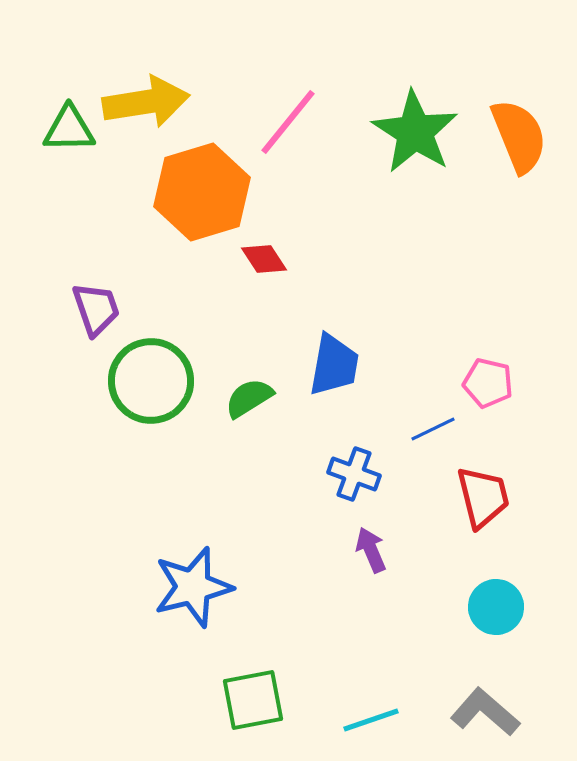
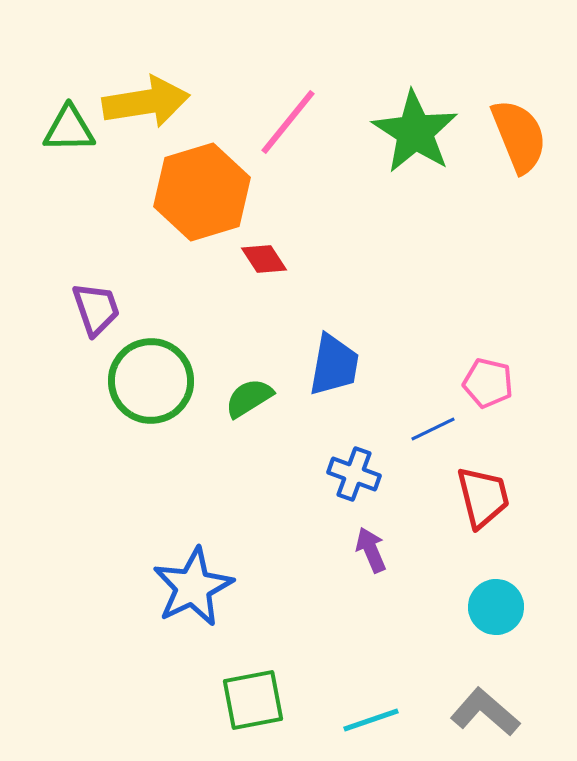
blue star: rotated 12 degrees counterclockwise
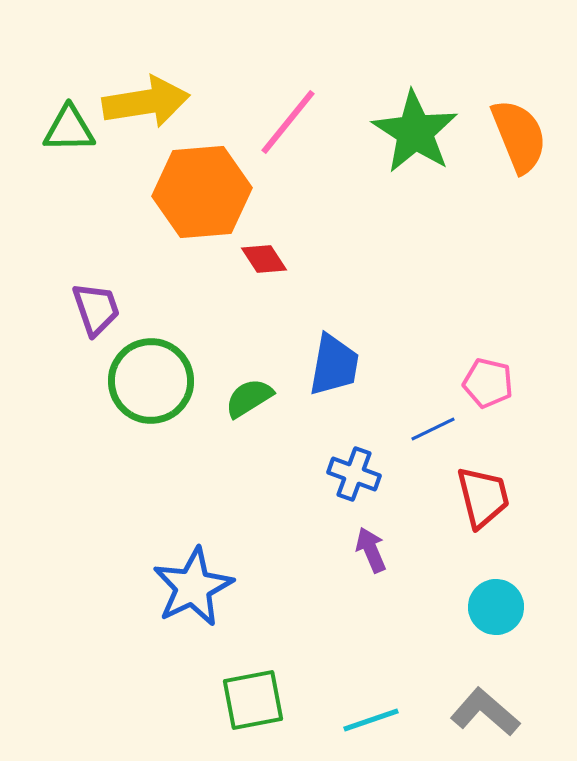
orange hexagon: rotated 12 degrees clockwise
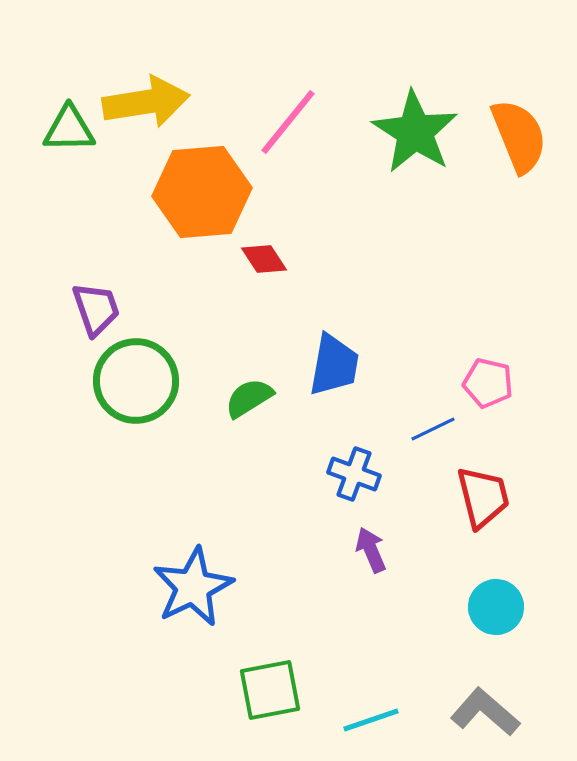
green circle: moved 15 px left
green square: moved 17 px right, 10 px up
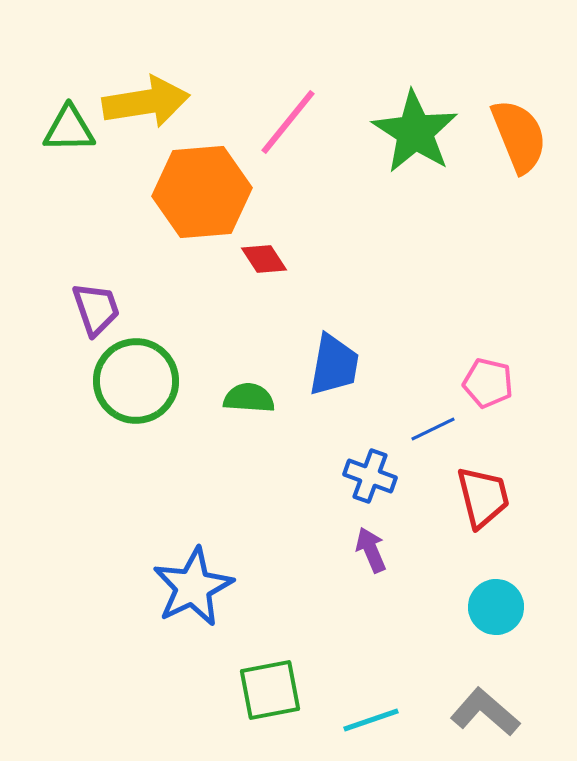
green semicircle: rotated 36 degrees clockwise
blue cross: moved 16 px right, 2 px down
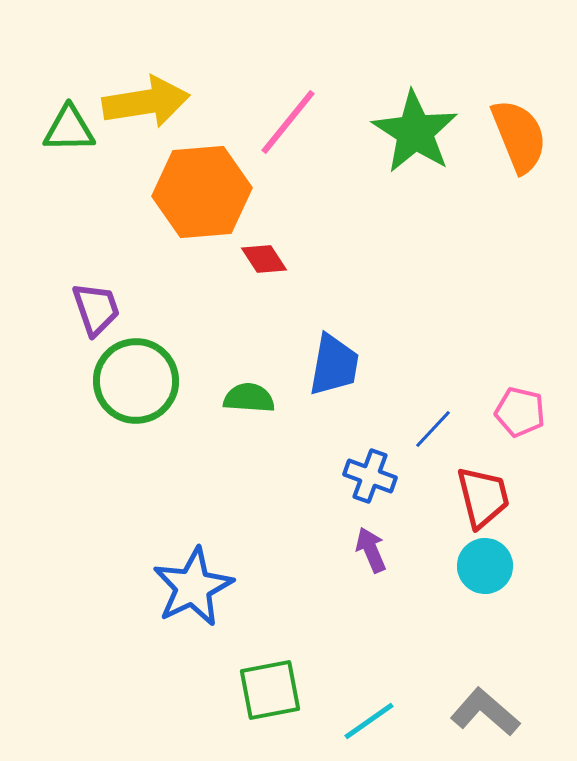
pink pentagon: moved 32 px right, 29 px down
blue line: rotated 21 degrees counterclockwise
cyan circle: moved 11 px left, 41 px up
cyan line: moved 2 px left, 1 px down; rotated 16 degrees counterclockwise
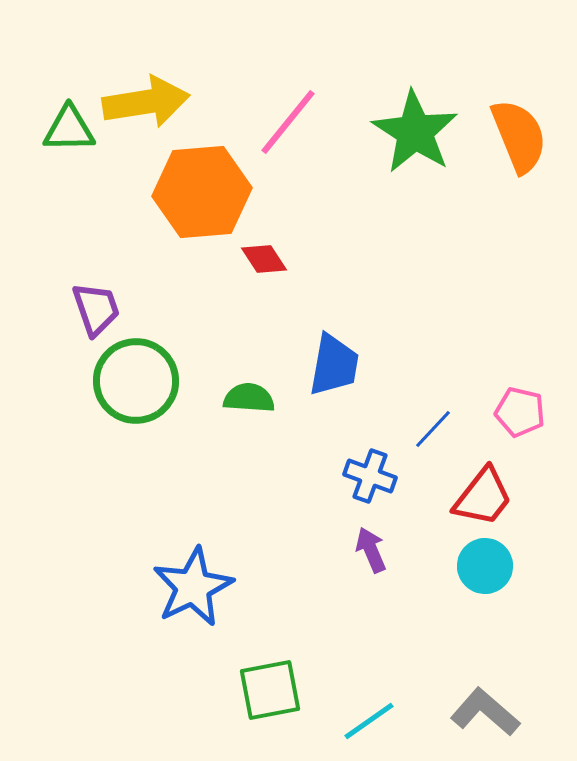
red trapezoid: rotated 52 degrees clockwise
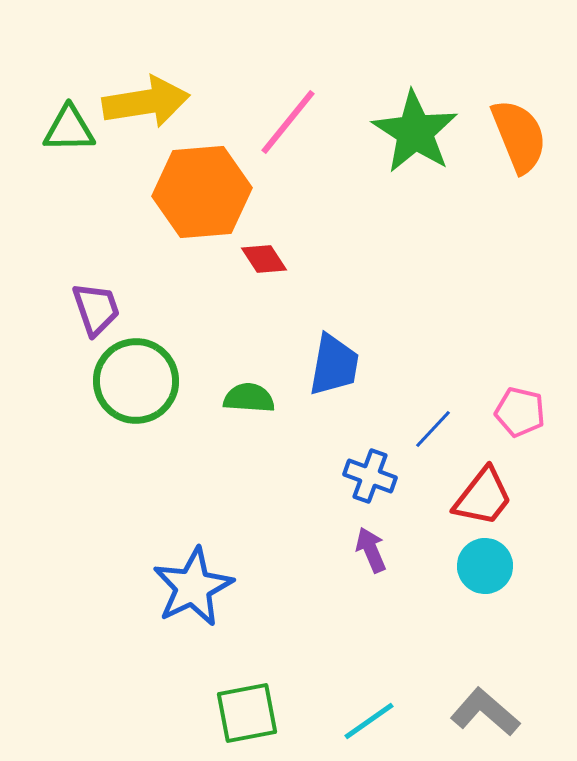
green square: moved 23 px left, 23 px down
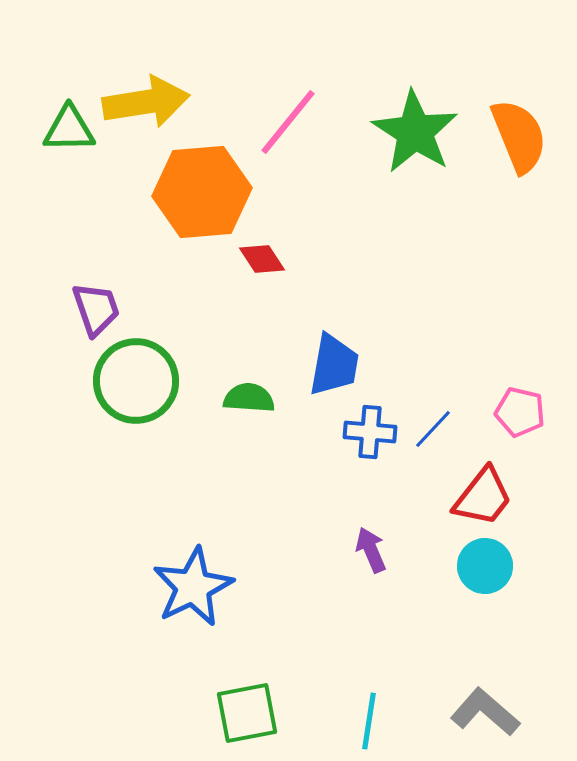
red diamond: moved 2 px left
blue cross: moved 44 px up; rotated 15 degrees counterclockwise
cyan line: rotated 46 degrees counterclockwise
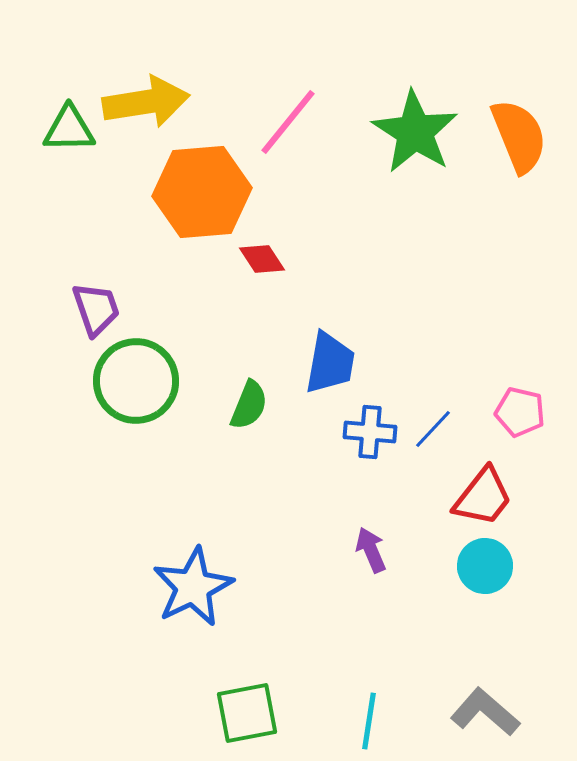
blue trapezoid: moved 4 px left, 2 px up
green semicircle: moved 7 px down; rotated 108 degrees clockwise
